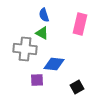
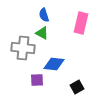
pink rectangle: moved 1 px right, 1 px up
gray cross: moved 2 px left, 1 px up
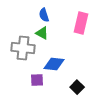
black square: rotated 16 degrees counterclockwise
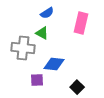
blue semicircle: moved 3 px right, 2 px up; rotated 104 degrees counterclockwise
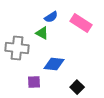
blue semicircle: moved 4 px right, 4 px down
pink rectangle: rotated 70 degrees counterclockwise
gray cross: moved 6 px left
purple square: moved 3 px left, 2 px down
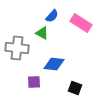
blue semicircle: moved 1 px right, 1 px up; rotated 16 degrees counterclockwise
black square: moved 2 px left, 1 px down; rotated 24 degrees counterclockwise
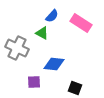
gray cross: rotated 20 degrees clockwise
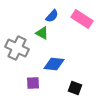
pink rectangle: moved 1 px right, 4 px up
purple square: moved 1 px left, 1 px down
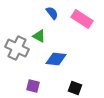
blue semicircle: moved 3 px up; rotated 80 degrees counterclockwise
green triangle: moved 3 px left, 3 px down
blue diamond: moved 2 px right, 5 px up
purple square: moved 3 px down; rotated 16 degrees clockwise
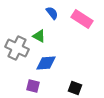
blue diamond: moved 10 px left, 4 px down; rotated 10 degrees counterclockwise
